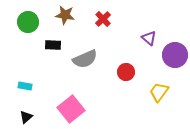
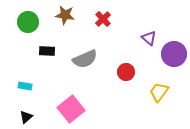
black rectangle: moved 6 px left, 6 px down
purple circle: moved 1 px left, 1 px up
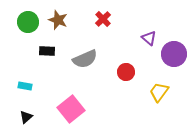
brown star: moved 7 px left, 5 px down; rotated 12 degrees clockwise
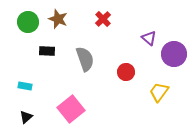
brown star: moved 1 px up
gray semicircle: rotated 85 degrees counterclockwise
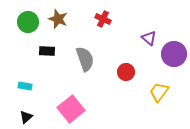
red cross: rotated 21 degrees counterclockwise
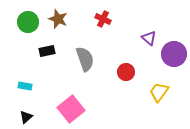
black rectangle: rotated 14 degrees counterclockwise
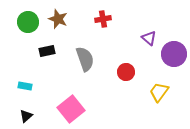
red cross: rotated 35 degrees counterclockwise
black triangle: moved 1 px up
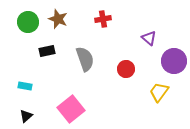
purple circle: moved 7 px down
red circle: moved 3 px up
